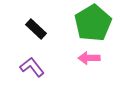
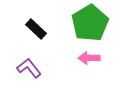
green pentagon: moved 3 px left
purple L-shape: moved 3 px left, 1 px down
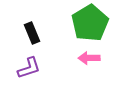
black rectangle: moved 4 px left, 4 px down; rotated 25 degrees clockwise
purple L-shape: rotated 110 degrees clockwise
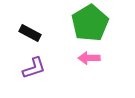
black rectangle: moved 2 px left; rotated 40 degrees counterclockwise
purple L-shape: moved 5 px right
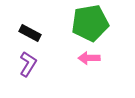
green pentagon: rotated 21 degrees clockwise
purple L-shape: moved 6 px left, 4 px up; rotated 40 degrees counterclockwise
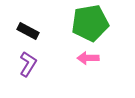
black rectangle: moved 2 px left, 2 px up
pink arrow: moved 1 px left
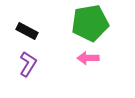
black rectangle: moved 1 px left
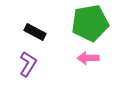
black rectangle: moved 8 px right, 1 px down
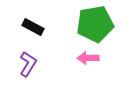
green pentagon: moved 5 px right, 1 px down
black rectangle: moved 2 px left, 5 px up
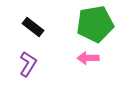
black rectangle: rotated 10 degrees clockwise
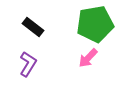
pink arrow: rotated 45 degrees counterclockwise
